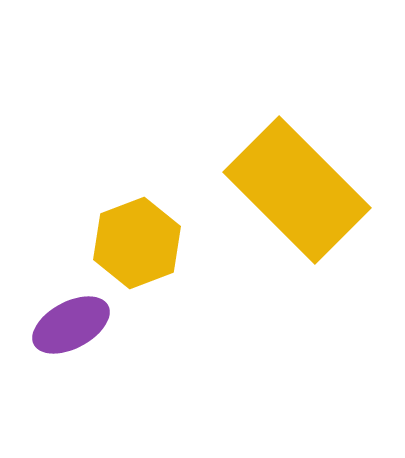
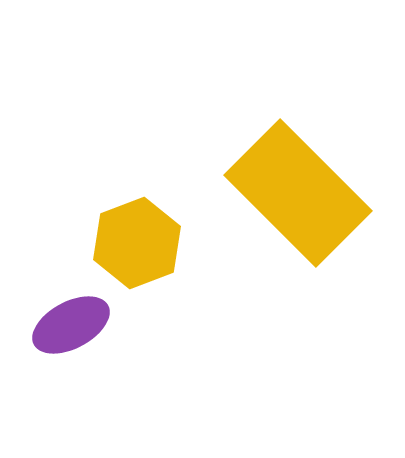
yellow rectangle: moved 1 px right, 3 px down
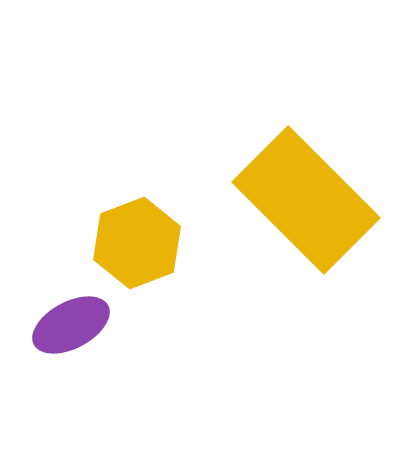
yellow rectangle: moved 8 px right, 7 px down
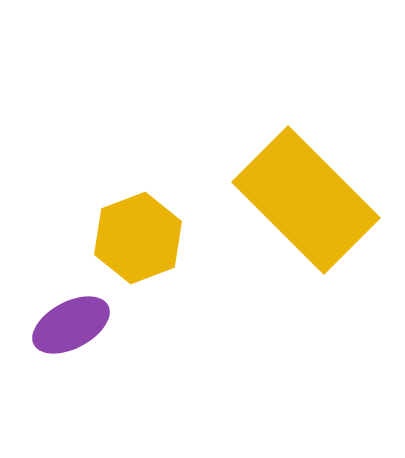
yellow hexagon: moved 1 px right, 5 px up
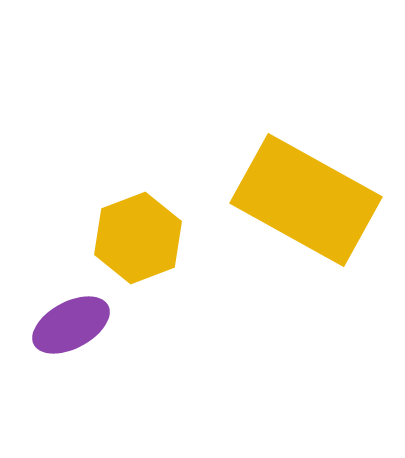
yellow rectangle: rotated 16 degrees counterclockwise
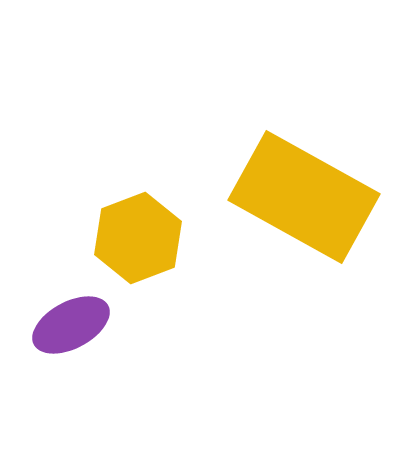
yellow rectangle: moved 2 px left, 3 px up
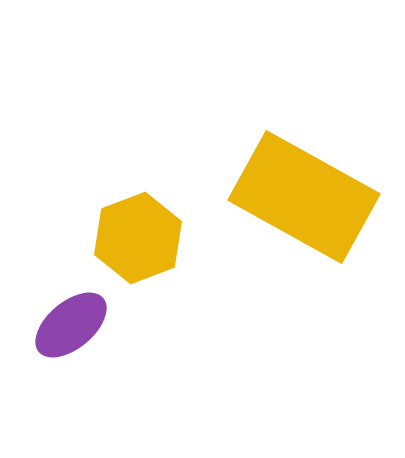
purple ellipse: rotated 12 degrees counterclockwise
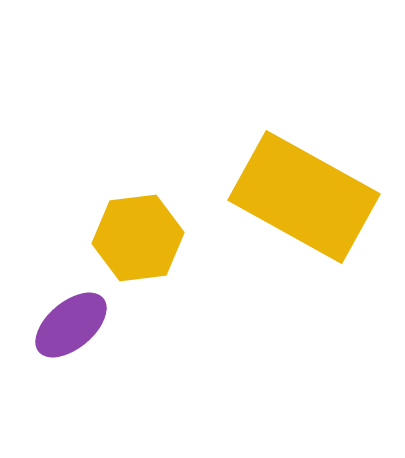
yellow hexagon: rotated 14 degrees clockwise
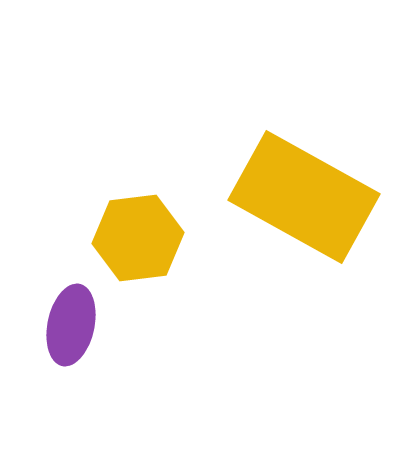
purple ellipse: rotated 38 degrees counterclockwise
